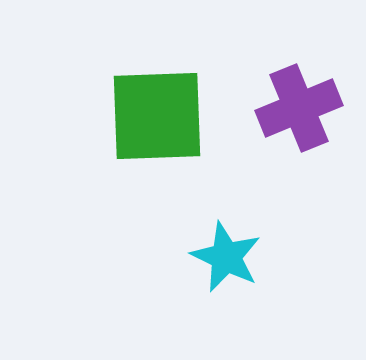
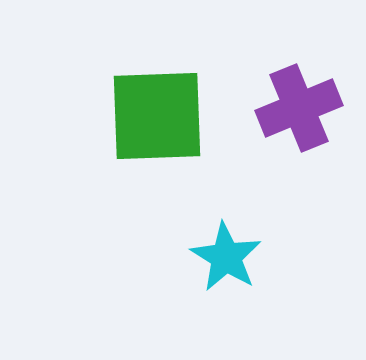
cyan star: rotated 6 degrees clockwise
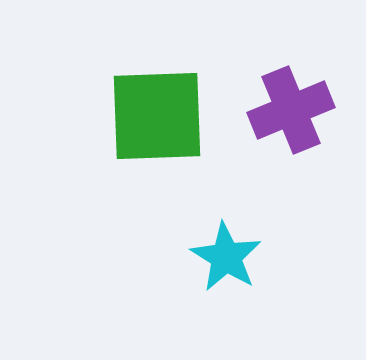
purple cross: moved 8 px left, 2 px down
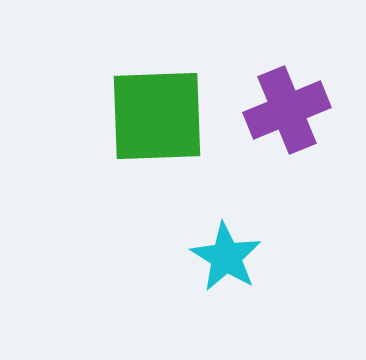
purple cross: moved 4 px left
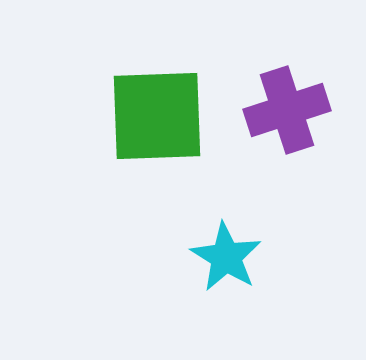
purple cross: rotated 4 degrees clockwise
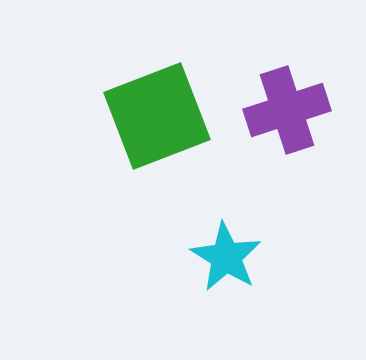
green square: rotated 19 degrees counterclockwise
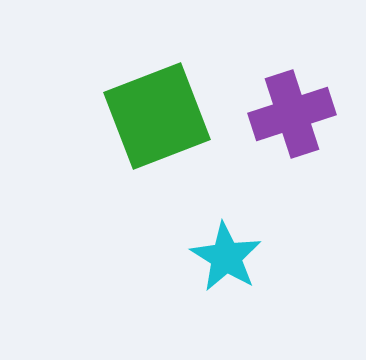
purple cross: moved 5 px right, 4 px down
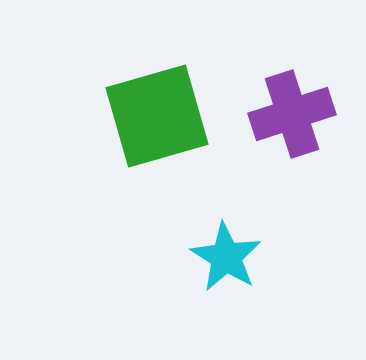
green square: rotated 5 degrees clockwise
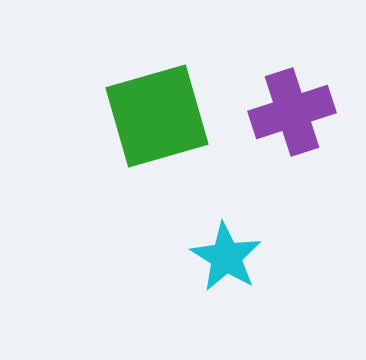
purple cross: moved 2 px up
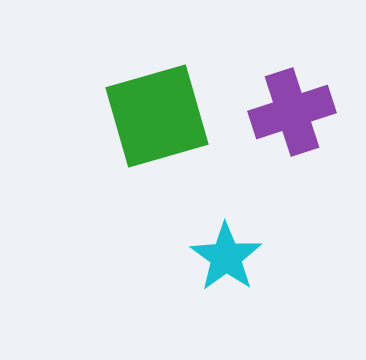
cyan star: rotated 4 degrees clockwise
